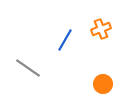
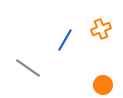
orange circle: moved 1 px down
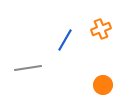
gray line: rotated 44 degrees counterclockwise
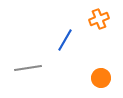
orange cross: moved 2 px left, 10 px up
orange circle: moved 2 px left, 7 px up
